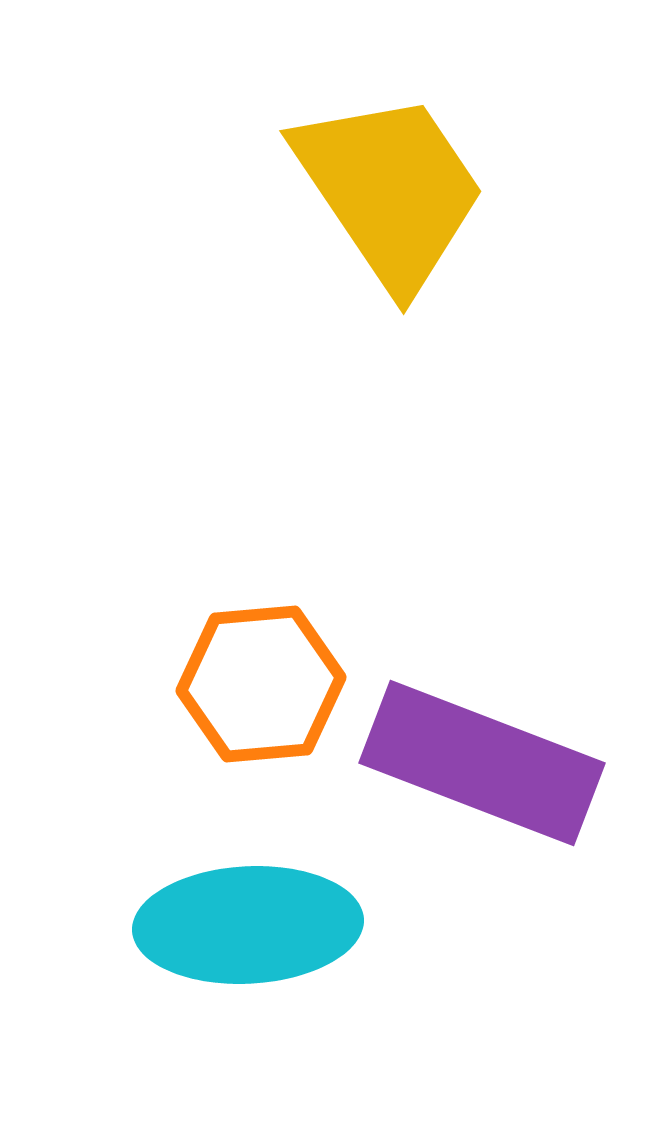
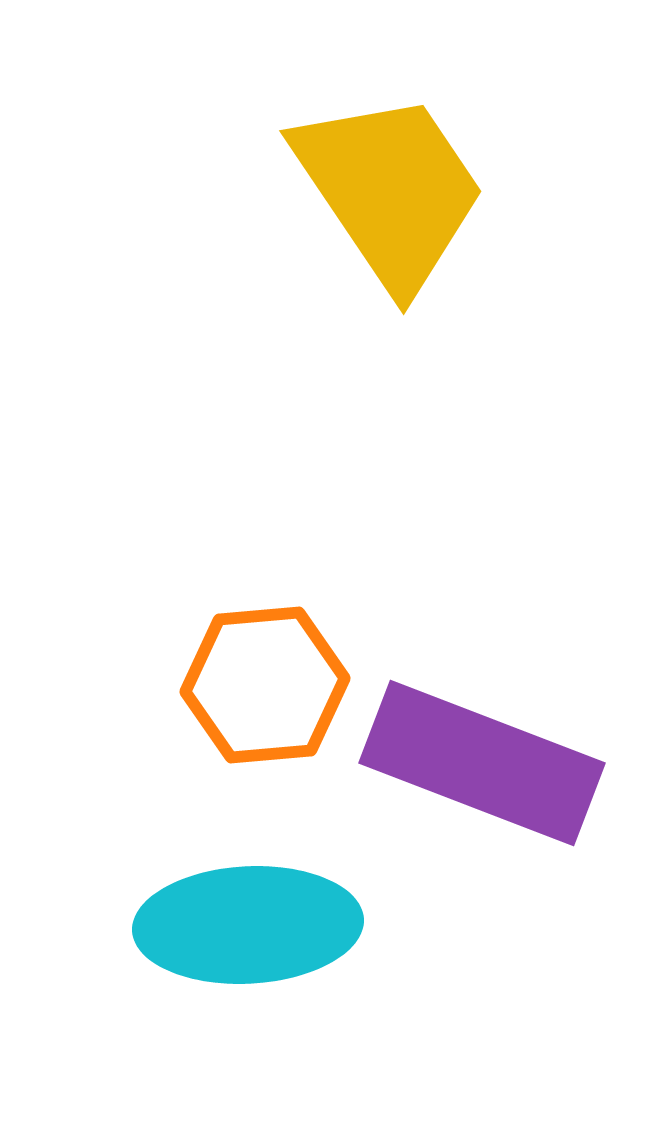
orange hexagon: moved 4 px right, 1 px down
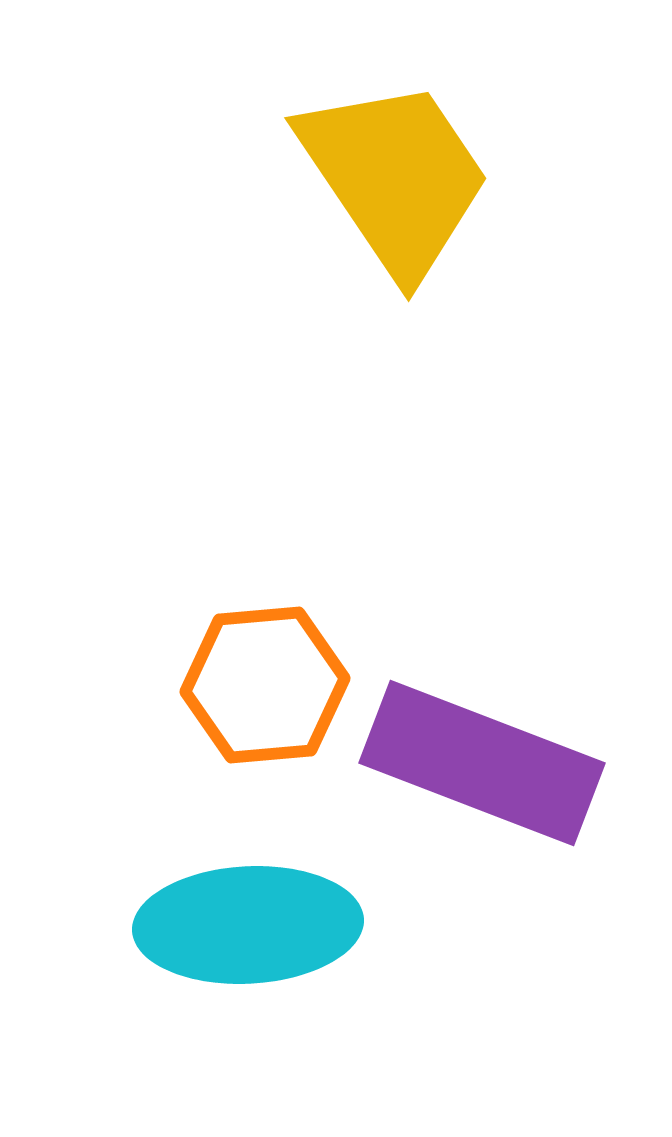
yellow trapezoid: moved 5 px right, 13 px up
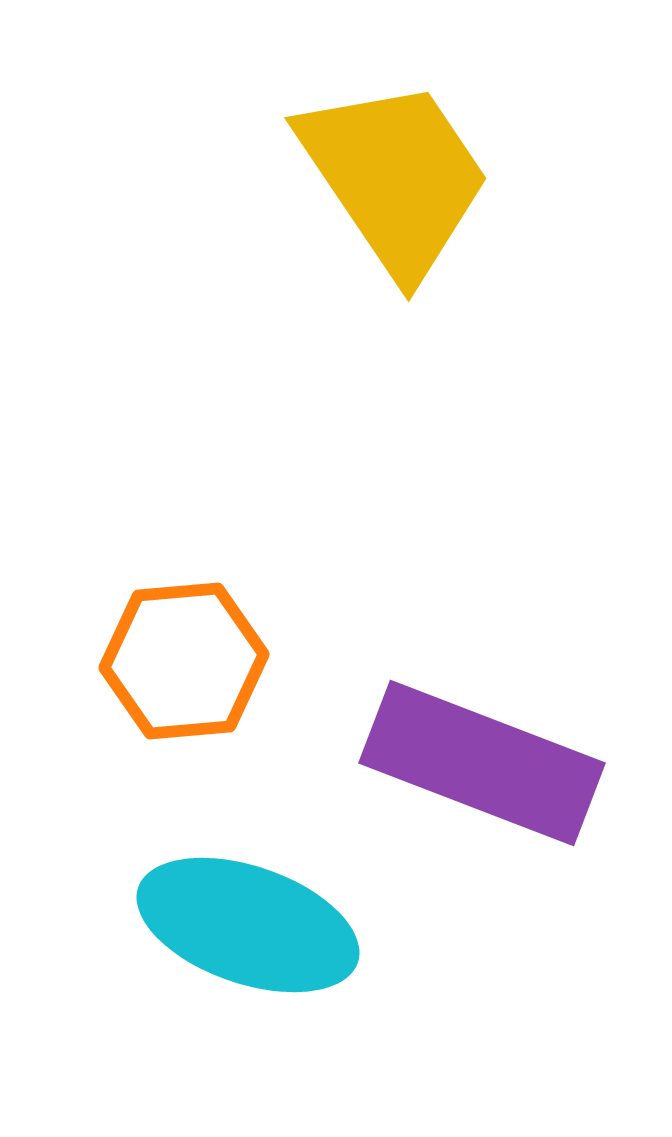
orange hexagon: moved 81 px left, 24 px up
cyan ellipse: rotated 22 degrees clockwise
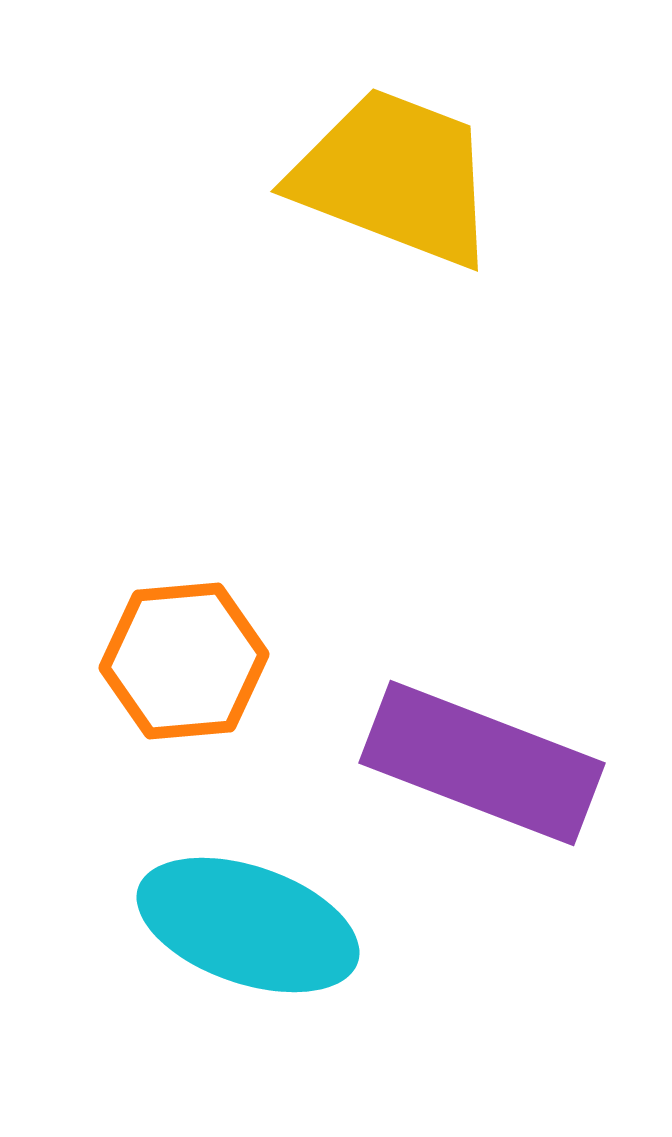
yellow trapezoid: rotated 35 degrees counterclockwise
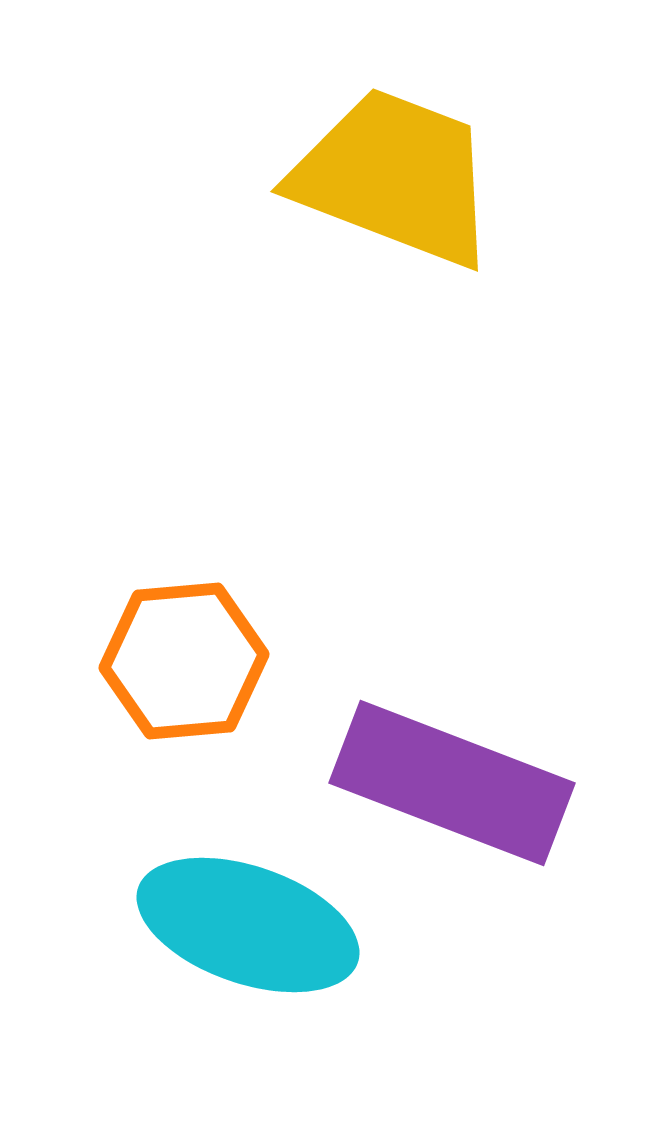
purple rectangle: moved 30 px left, 20 px down
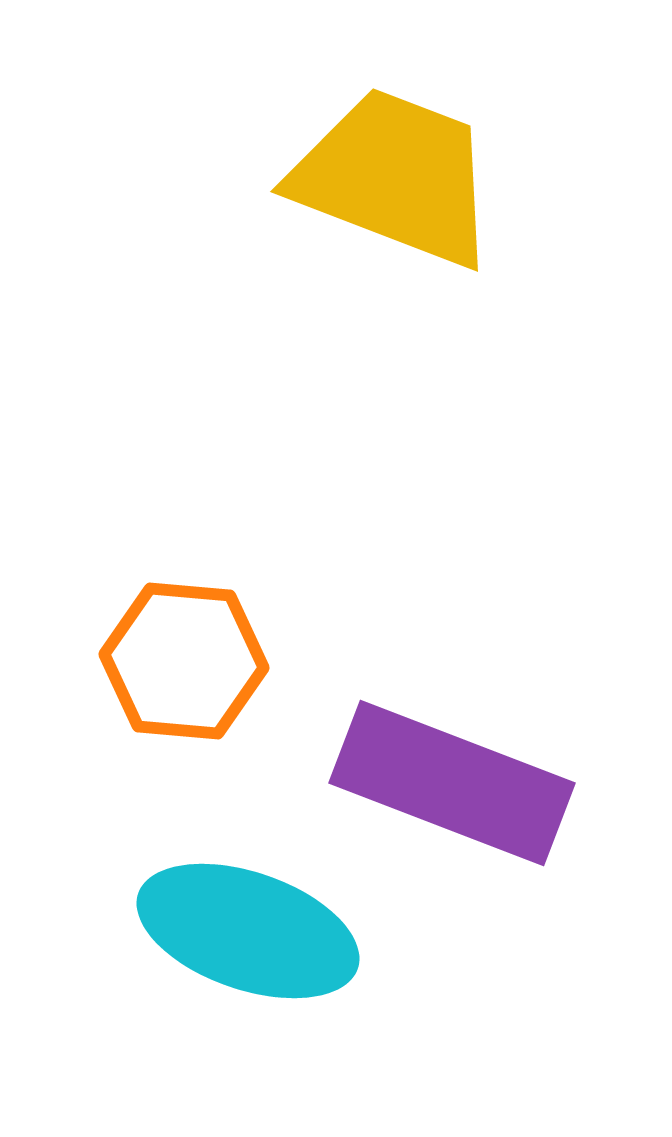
orange hexagon: rotated 10 degrees clockwise
cyan ellipse: moved 6 px down
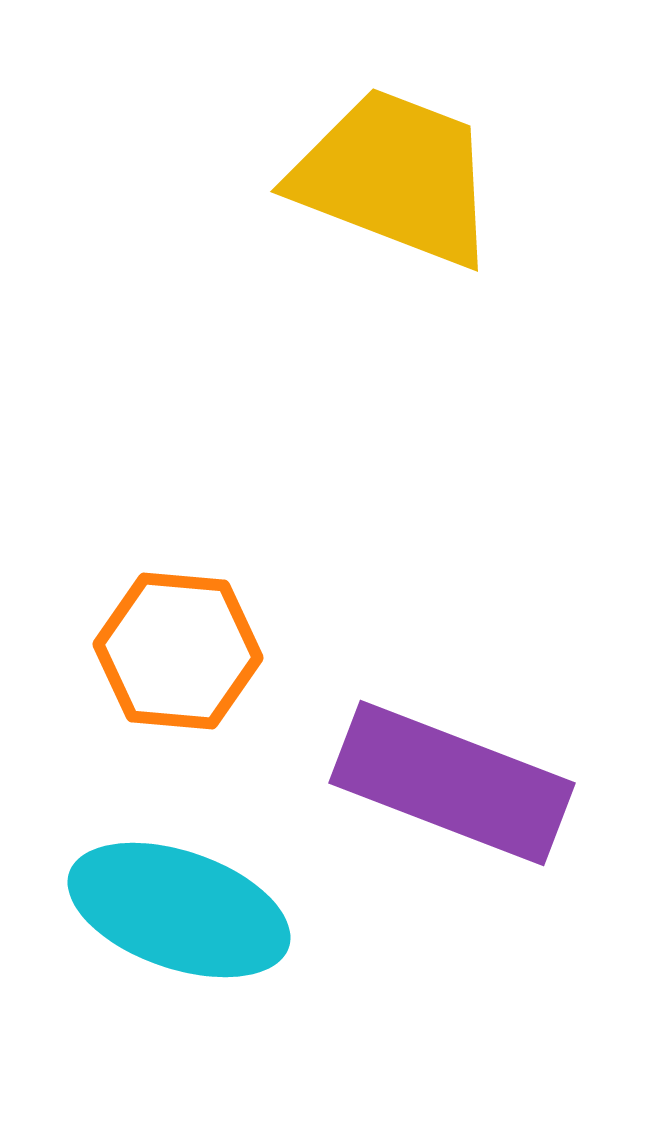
orange hexagon: moved 6 px left, 10 px up
cyan ellipse: moved 69 px left, 21 px up
